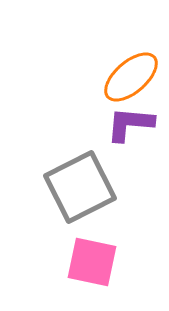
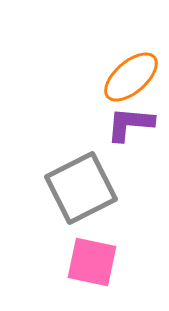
gray square: moved 1 px right, 1 px down
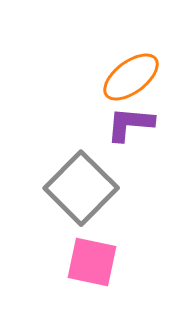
orange ellipse: rotated 4 degrees clockwise
gray square: rotated 18 degrees counterclockwise
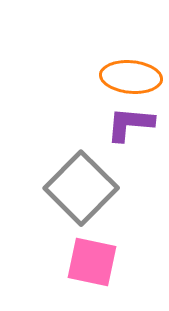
orange ellipse: rotated 42 degrees clockwise
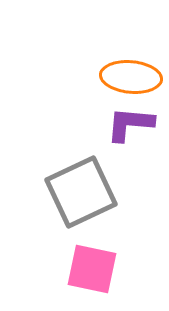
gray square: moved 4 px down; rotated 20 degrees clockwise
pink square: moved 7 px down
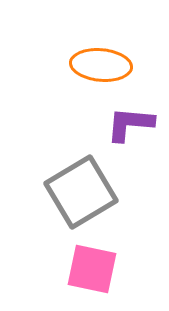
orange ellipse: moved 30 px left, 12 px up
gray square: rotated 6 degrees counterclockwise
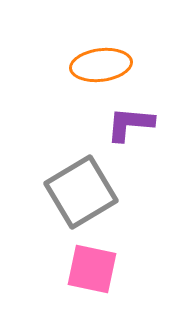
orange ellipse: rotated 12 degrees counterclockwise
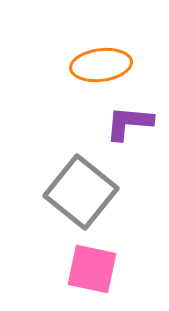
purple L-shape: moved 1 px left, 1 px up
gray square: rotated 20 degrees counterclockwise
